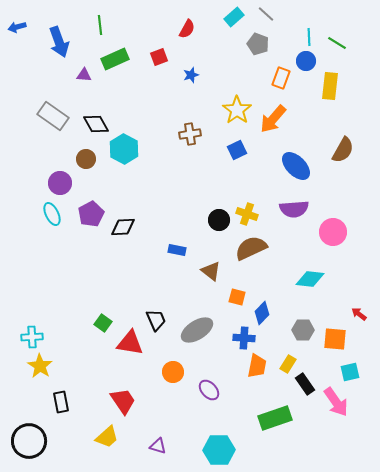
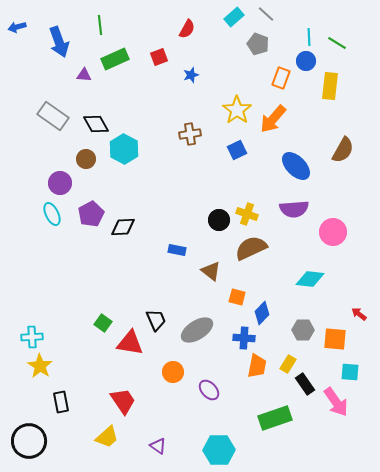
cyan square at (350, 372): rotated 18 degrees clockwise
purple triangle at (158, 446): rotated 18 degrees clockwise
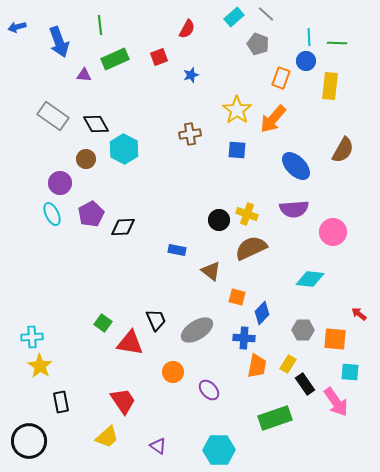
green line at (337, 43): rotated 30 degrees counterclockwise
blue square at (237, 150): rotated 30 degrees clockwise
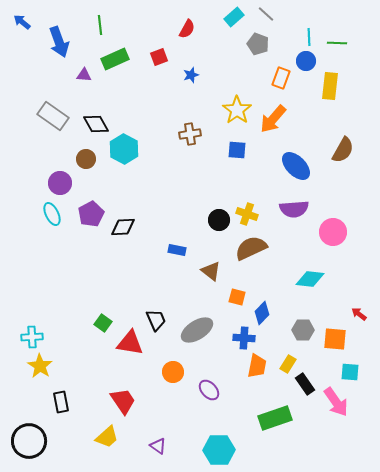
blue arrow at (17, 27): moved 5 px right, 5 px up; rotated 54 degrees clockwise
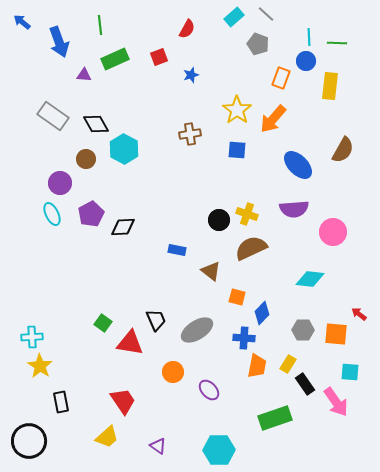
blue ellipse at (296, 166): moved 2 px right, 1 px up
orange square at (335, 339): moved 1 px right, 5 px up
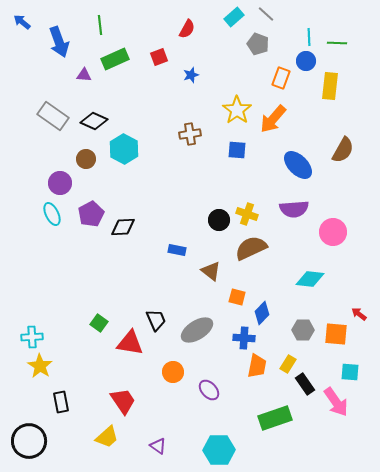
black diamond at (96, 124): moved 2 px left, 3 px up; rotated 36 degrees counterclockwise
green square at (103, 323): moved 4 px left
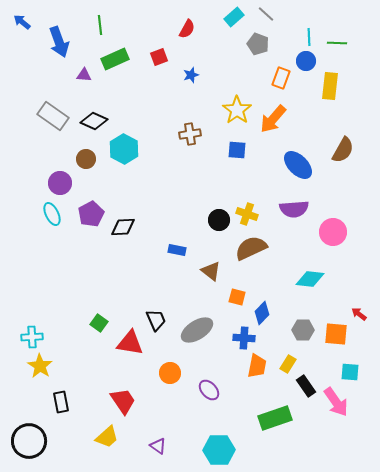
orange circle at (173, 372): moved 3 px left, 1 px down
black rectangle at (305, 384): moved 1 px right, 2 px down
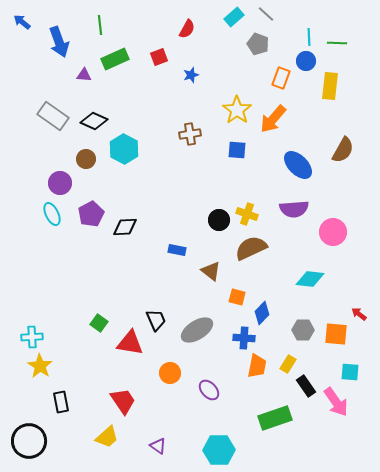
black diamond at (123, 227): moved 2 px right
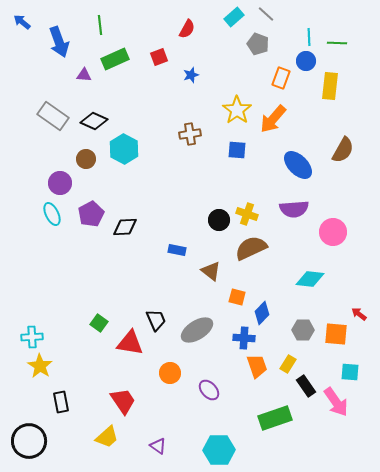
orange trapezoid at (257, 366): rotated 30 degrees counterclockwise
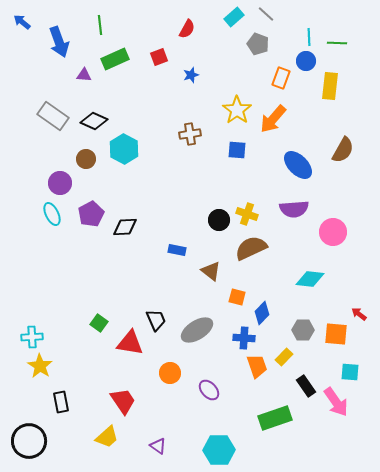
yellow rectangle at (288, 364): moved 4 px left, 7 px up; rotated 12 degrees clockwise
